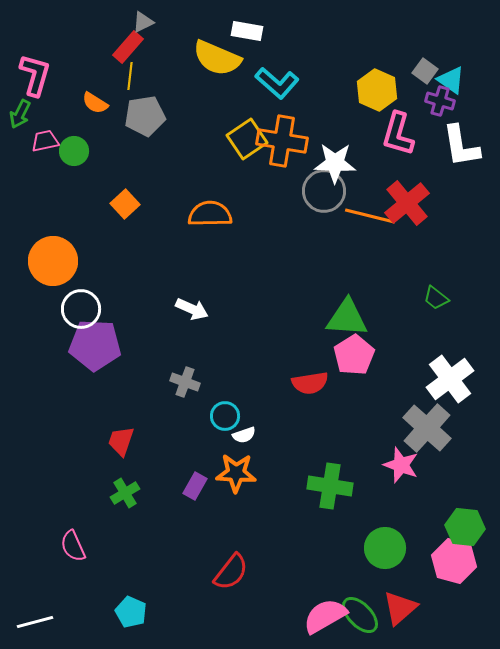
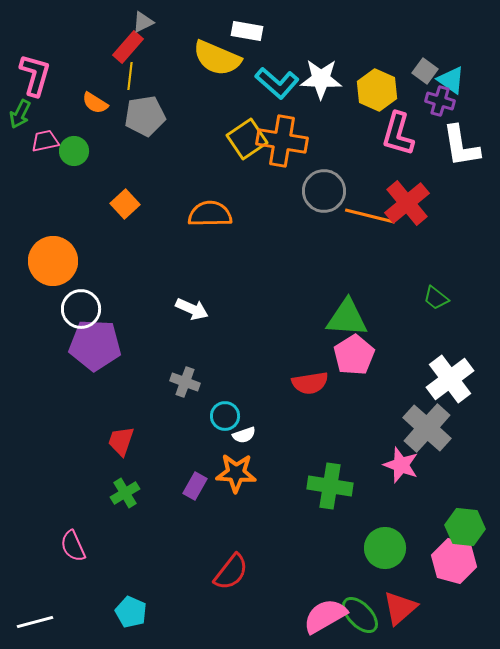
white star at (335, 163): moved 14 px left, 84 px up
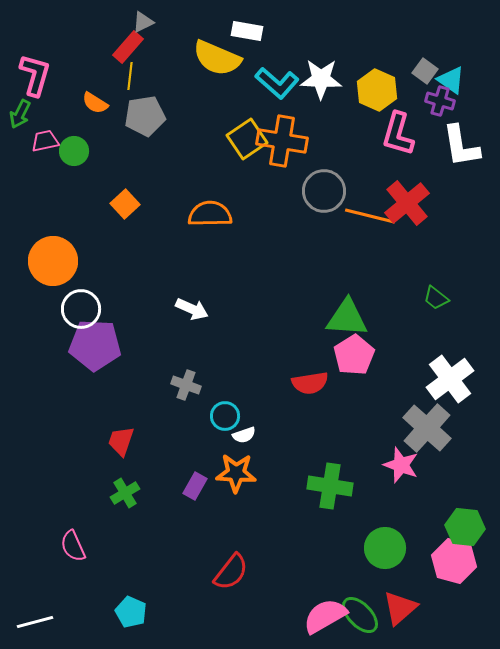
gray cross at (185, 382): moved 1 px right, 3 px down
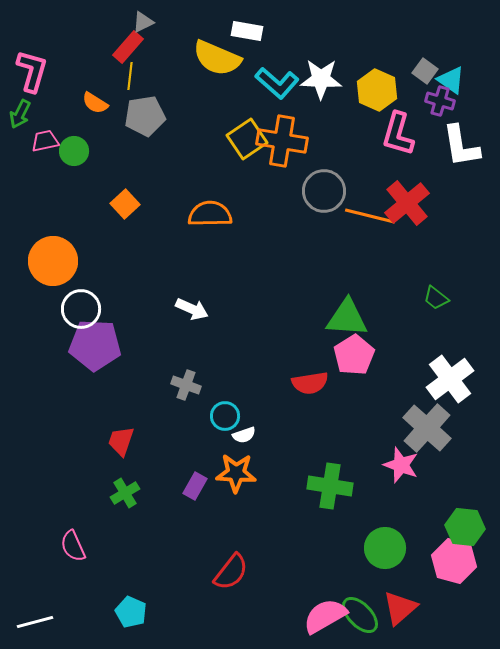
pink L-shape at (35, 75): moved 3 px left, 4 px up
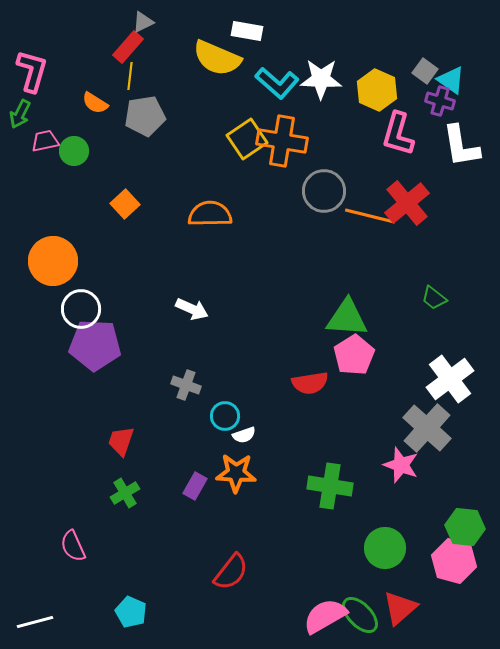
green trapezoid at (436, 298): moved 2 px left
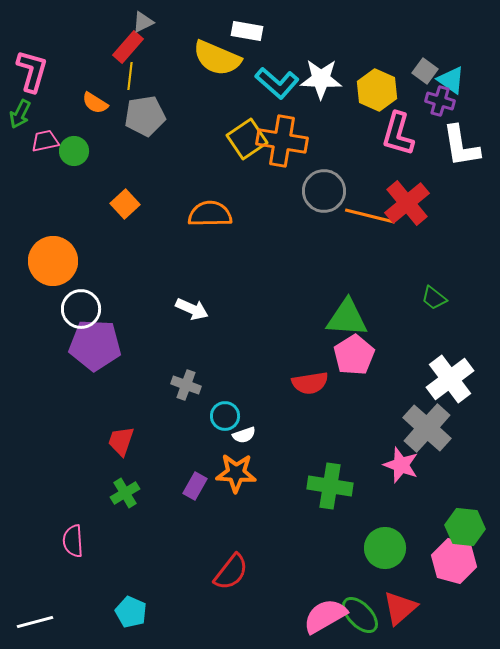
pink semicircle at (73, 546): moved 5 px up; rotated 20 degrees clockwise
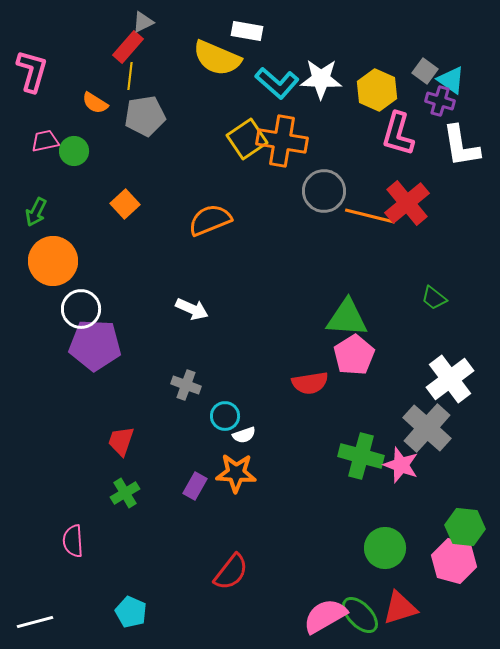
green arrow at (20, 114): moved 16 px right, 98 px down
orange semicircle at (210, 214): moved 6 px down; rotated 21 degrees counterclockwise
green cross at (330, 486): moved 31 px right, 30 px up; rotated 6 degrees clockwise
red triangle at (400, 608): rotated 24 degrees clockwise
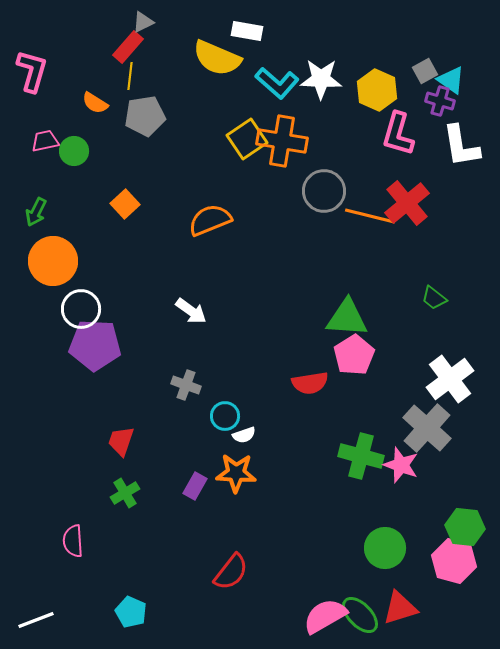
gray square at (425, 71): rotated 25 degrees clockwise
white arrow at (192, 309): moved 1 px left, 2 px down; rotated 12 degrees clockwise
white line at (35, 622): moved 1 px right, 2 px up; rotated 6 degrees counterclockwise
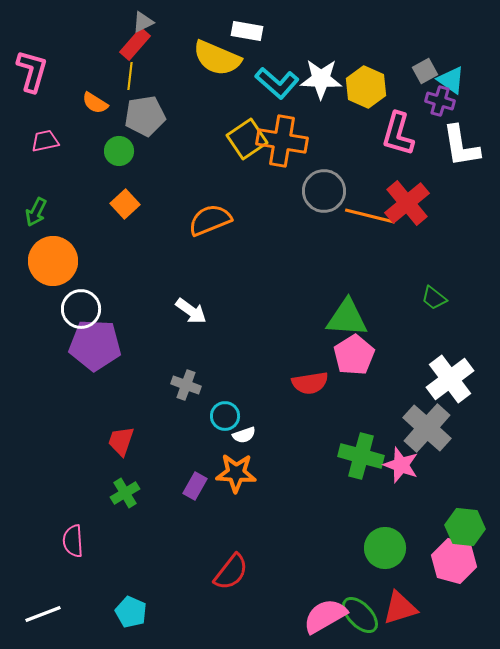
red rectangle at (128, 47): moved 7 px right, 3 px up
yellow hexagon at (377, 90): moved 11 px left, 3 px up
green circle at (74, 151): moved 45 px right
white line at (36, 620): moved 7 px right, 6 px up
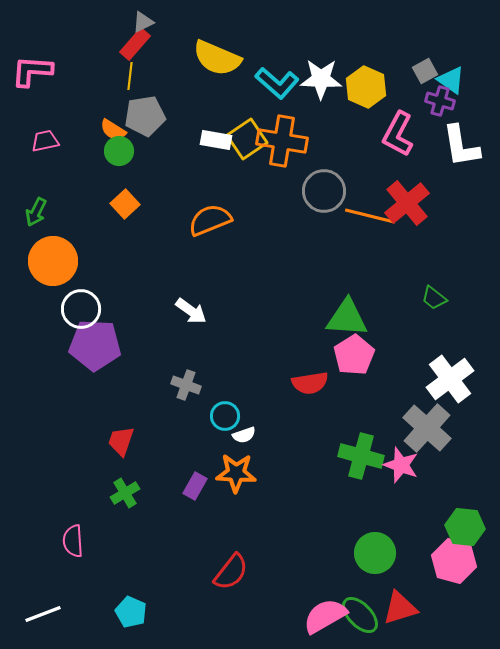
white rectangle at (247, 31): moved 31 px left, 109 px down
pink L-shape at (32, 71): rotated 102 degrees counterclockwise
orange semicircle at (95, 103): moved 18 px right, 27 px down
pink L-shape at (398, 134): rotated 12 degrees clockwise
green circle at (385, 548): moved 10 px left, 5 px down
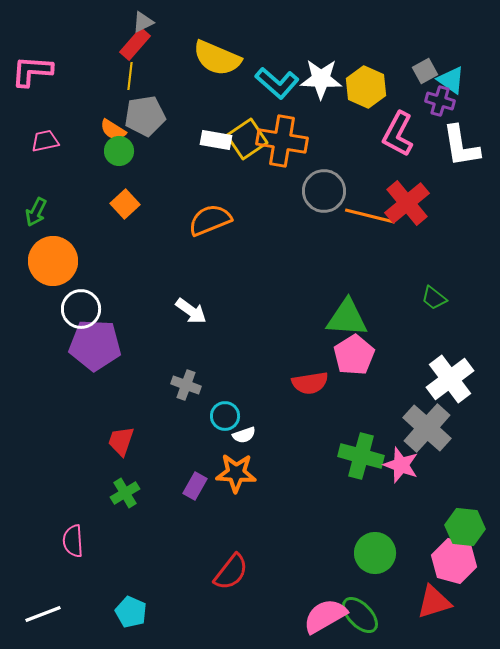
red triangle at (400, 608): moved 34 px right, 6 px up
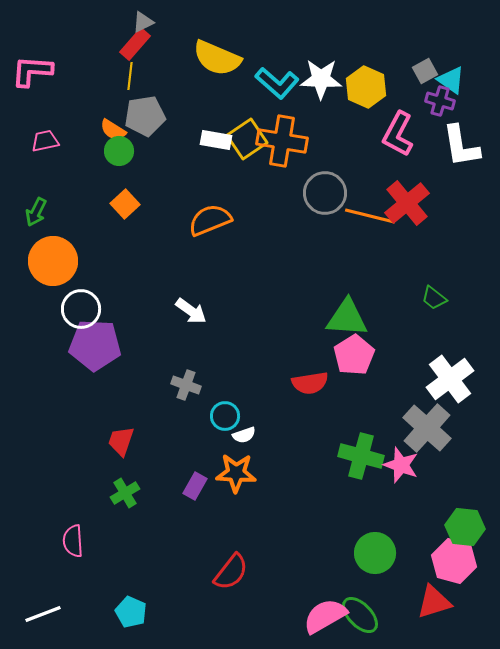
gray circle at (324, 191): moved 1 px right, 2 px down
